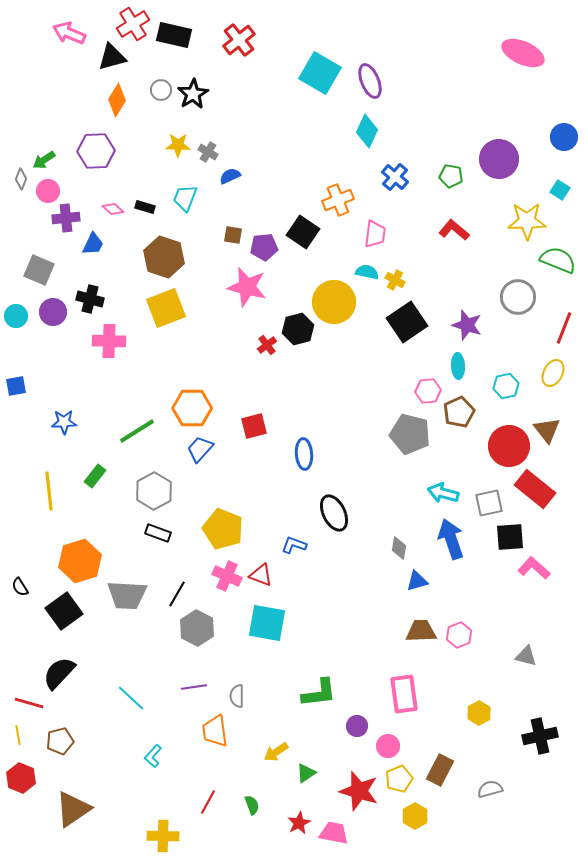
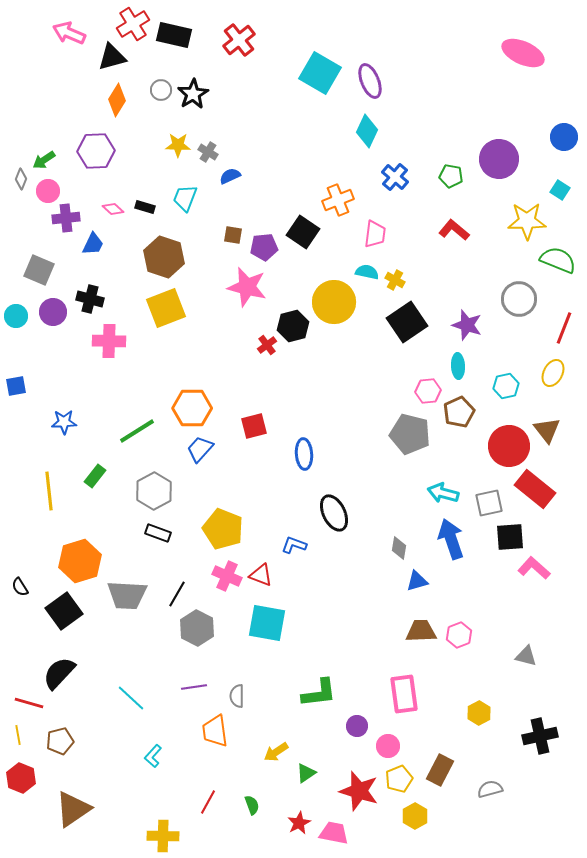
gray circle at (518, 297): moved 1 px right, 2 px down
black hexagon at (298, 329): moved 5 px left, 3 px up
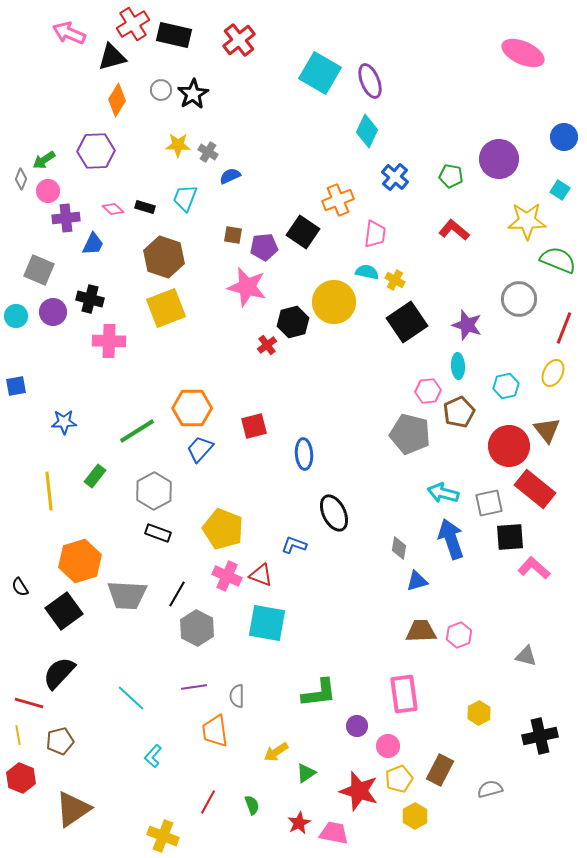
black hexagon at (293, 326): moved 4 px up
yellow cross at (163, 836): rotated 20 degrees clockwise
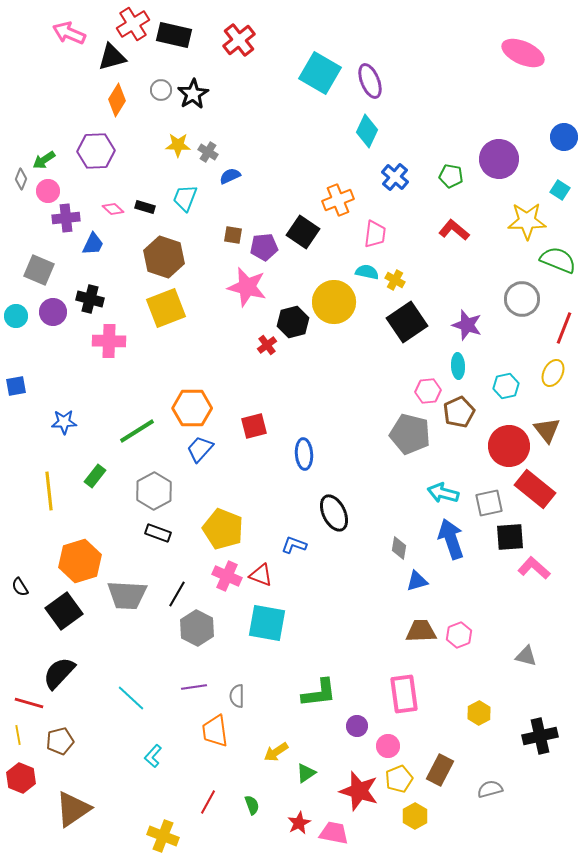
gray circle at (519, 299): moved 3 px right
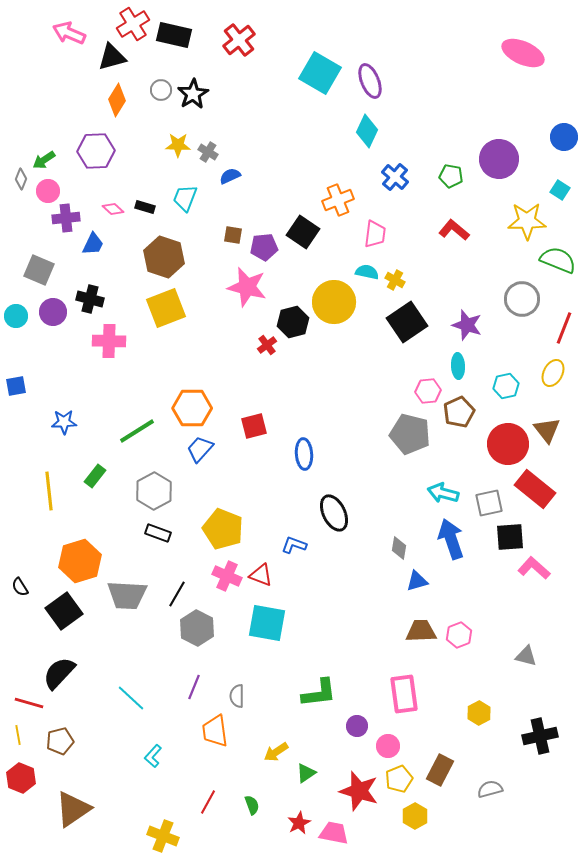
red circle at (509, 446): moved 1 px left, 2 px up
purple line at (194, 687): rotated 60 degrees counterclockwise
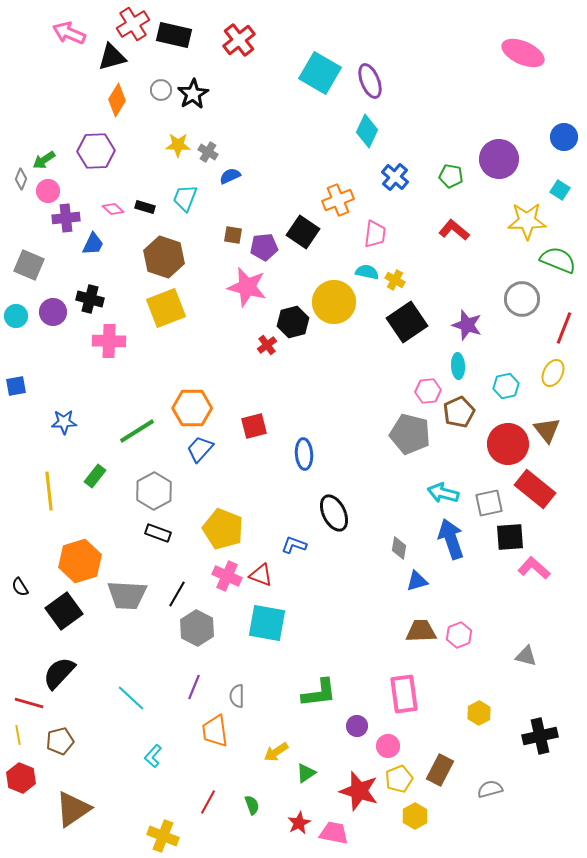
gray square at (39, 270): moved 10 px left, 5 px up
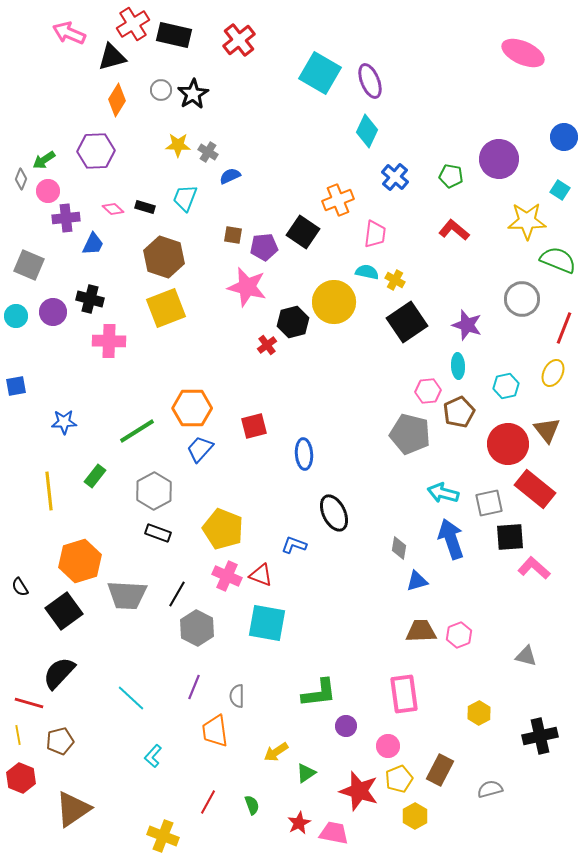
purple circle at (357, 726): moved 11 px left
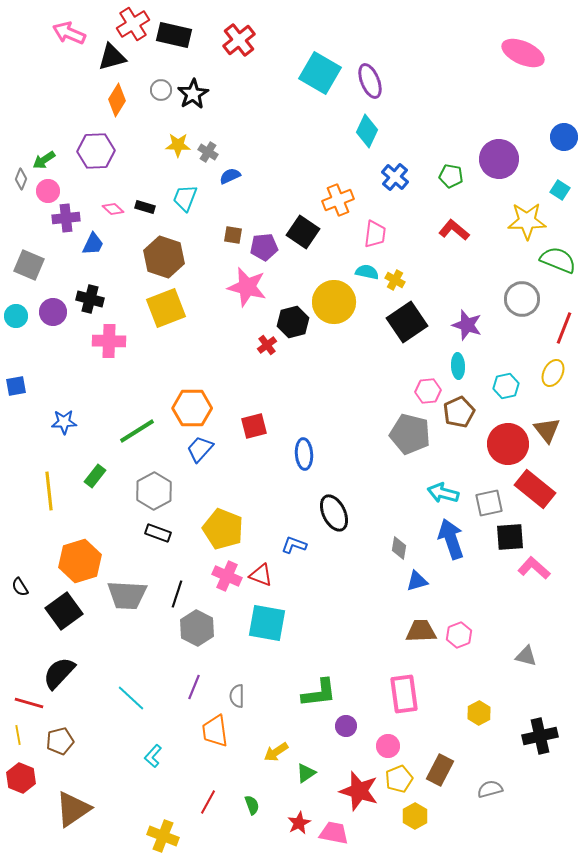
black line at (177, 594): rotated 12 degrees counterclockwise
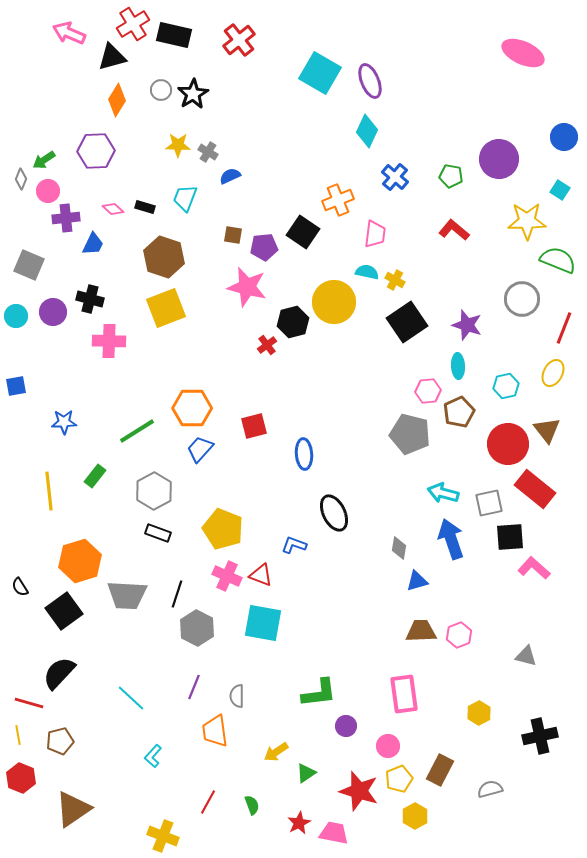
cyan square at (267, 623): moved 4 px left
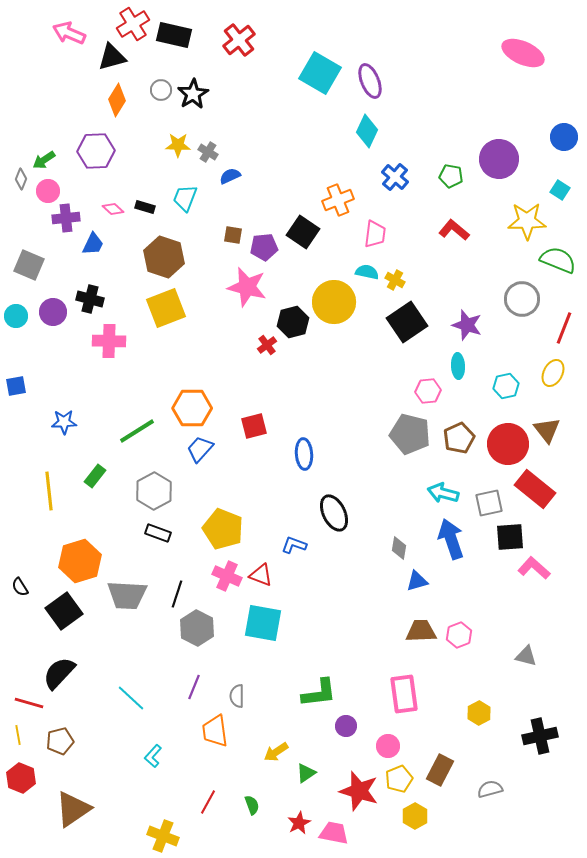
brown pentagon at (459, 412): moved 26 px down
